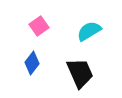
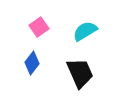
pink square: moved 1 px down
cyan semicircle: moved 4 px left
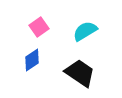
blue diamond: moved 3 px up; rotated 20 degrees clockwise
black trapezoid: rotated 32 degrees counterclockwise
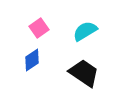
pink square: moved 1 px down
black trapezoid: moved 4 px right
